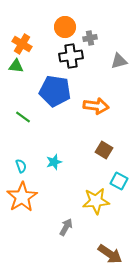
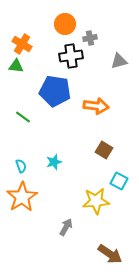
orange circle: moved 3 px up
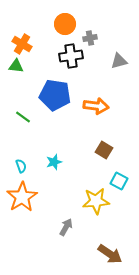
blue pentagon: moved 4 px down
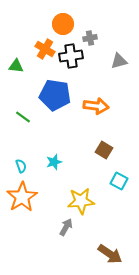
orange circle: moved 2 px left
orange cross: moved 23 px right, 5 px down
yellow star: moved 15 px left
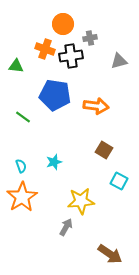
orange cross: rotated 12 degrees counterclockwise
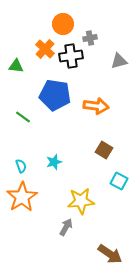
orange cross: rotated 24 degrees clockwise
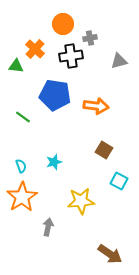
orange cross: moved 10 px left
gray arrow: moved 18 px left; rotated 18 degrees counterclockwise
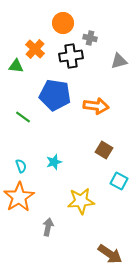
orange circle: moved 1 px up
gray cross: rotated 24 degrees clockwise
orange star: moved 3 px left
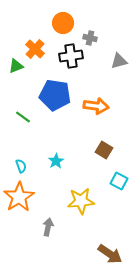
green triangle: rotated 28 degrees counterclockwise
cyan star: moved 2 px right, 1 px up; rotated 14 degrees counterclockwise
